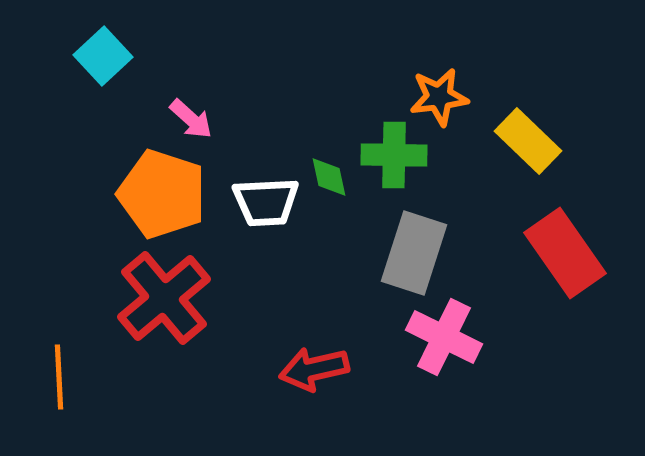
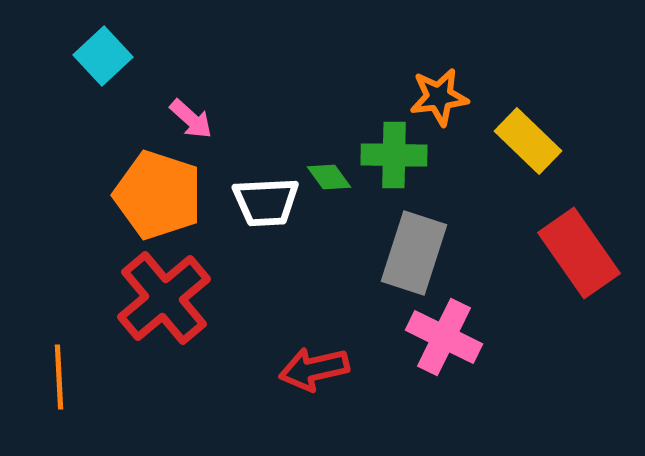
green diamond: rotated 24 degrees counterclockwise
orange pentagon: moved 4 px left, 1 px down
red rectangle: moved 14 px right
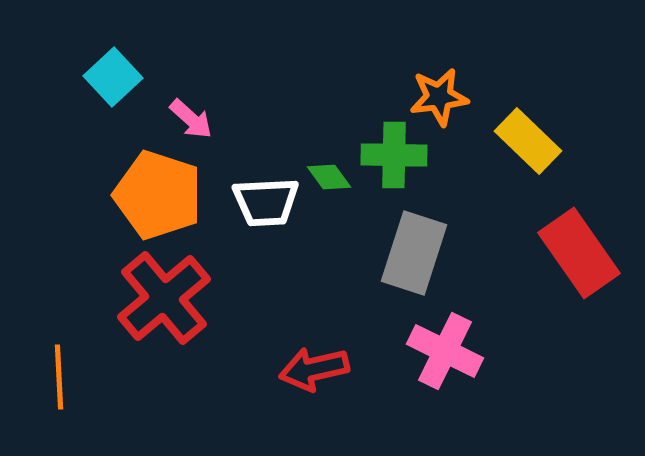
cyan square: moved 10 px right, 21 px down
pink cross: moved 1 px right, 14 px down
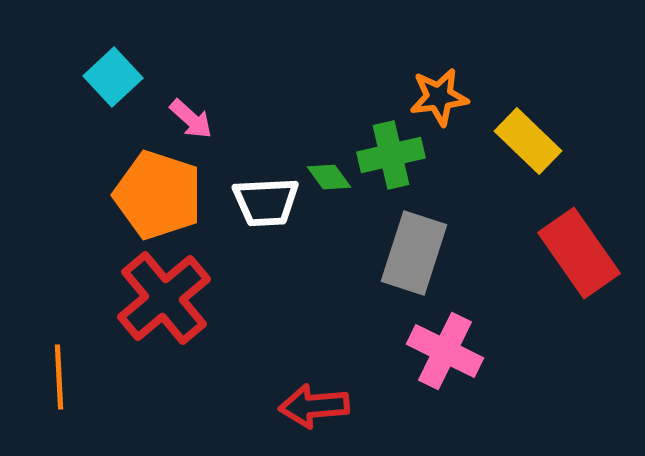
green cross: moved 3 px left; rotated 14 degrees counterclockwise
red arrow: moved 37 px down; rotated 8 degrees clockwise
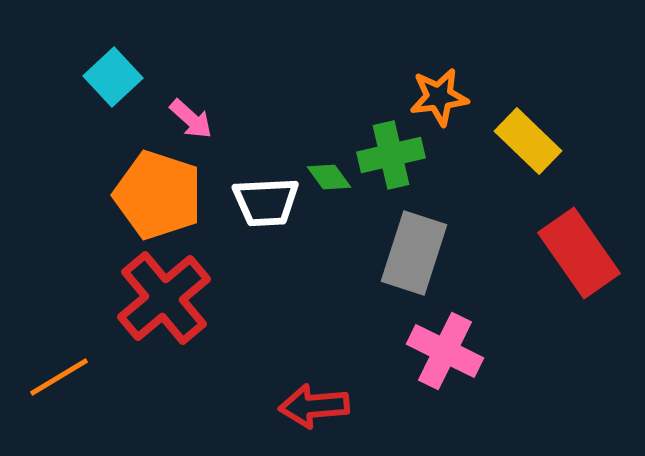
orange line: rotated 62 degrees clockwise
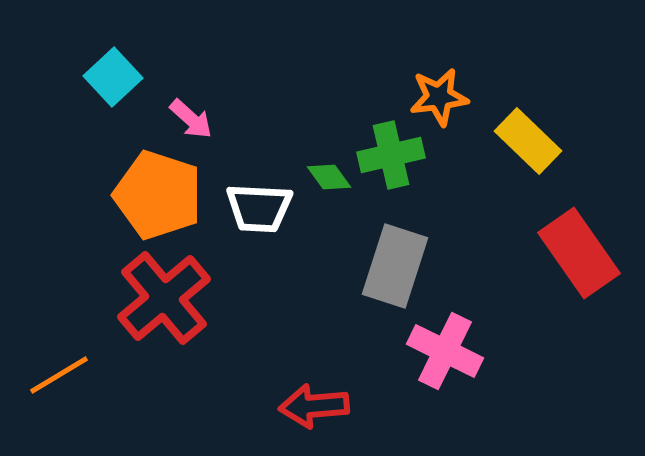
white trapezoid: moved 7 px left, 6 px down; rotated 6 degrees clockwise
gray rectangle: moved 19 px left, 13 px down
orange line: moved 2 px up
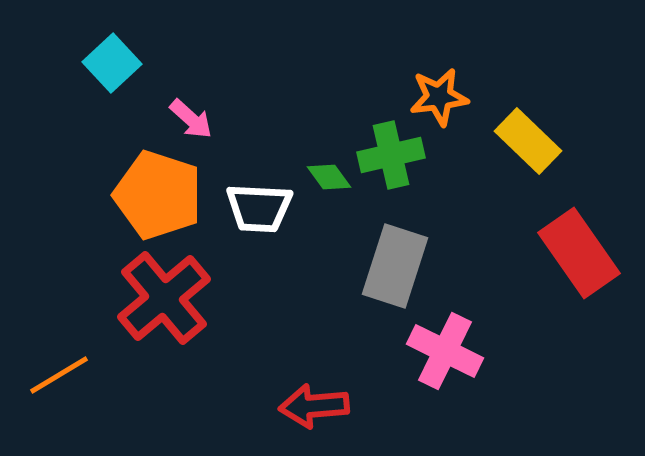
cyan square: moved 1 px left, 14 px up
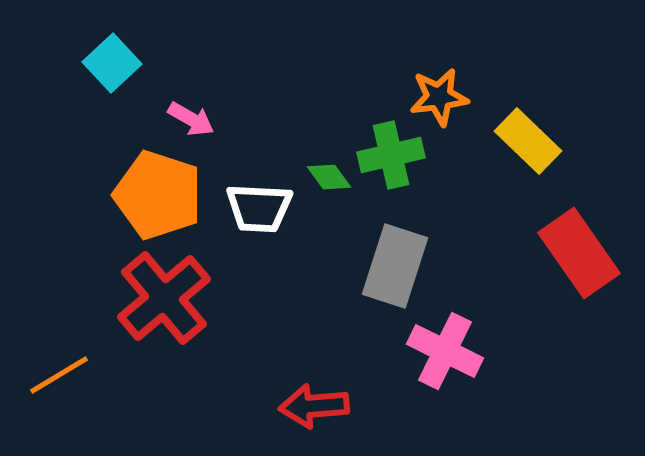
pink arrow: rotated 12 degrees counterclockwise
